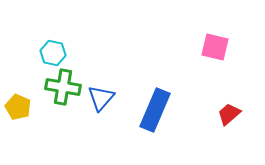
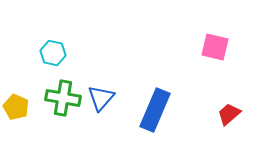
green cross: moved 11 px down
yellow pentagon: moved 2 px left
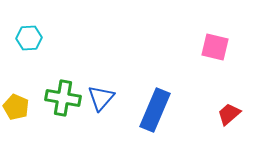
cyan hexagon: moved 24 px left, 15 px up; rotated 15 degrees counterclockwise
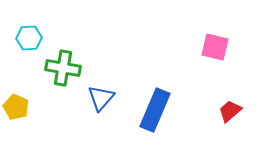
green cross: moved 30 px up
red trapezoid: moved 1 px right, 3 px up
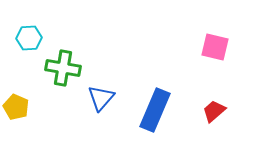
red trapezoid: moved 16 px left
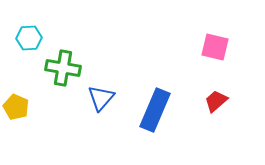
red trapezoid: moved 2 px right, 10 px up
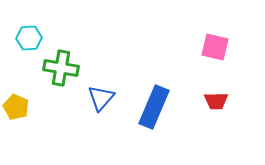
green cross: moved 2 px left
red trapezoid: rotated 140 degrees counterclockwise
blue rectangle: moved 1 px left, 3 px up
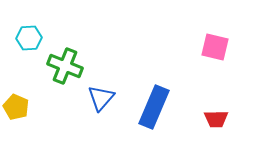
green cross: moved 4 px right, 2 px up; rotated 12 degrees clockwise
red trapezoid: moved 18 px down
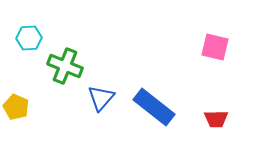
blue rectangle: rotated 75 degrees counterclockwise
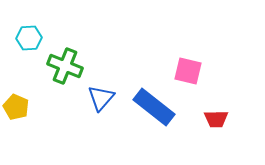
pink square: moved 27 px left, 24 px down
